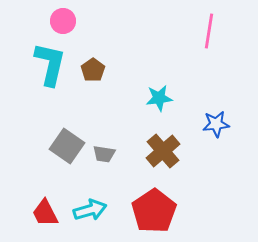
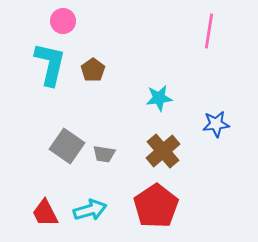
red pentagon: moved 2 px right, 5 px up
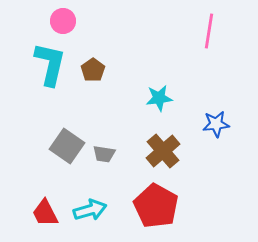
red pentagon: rotated 9 degrees counterclockwise
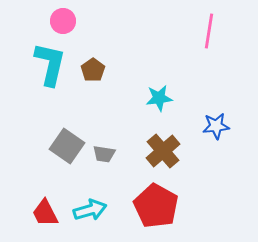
blue star: moved 2 px down
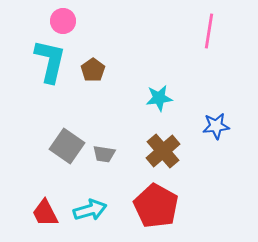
cyan L-shape: moved 3 px up
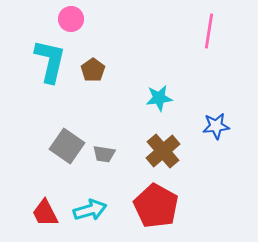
pink circle: moved 8 px right, 2 px up
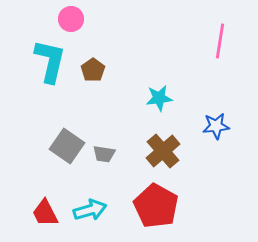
pink line: moved 11 px right, 10 px down
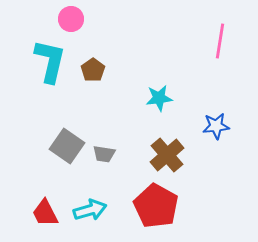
brown cross: moved 4 px right, 4 px down
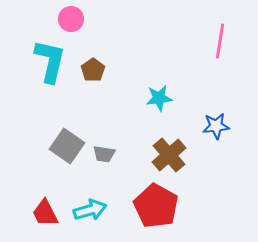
brown cross: moved 2 px right
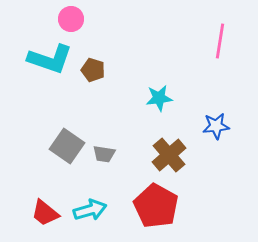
cyan L-shape: moved 2 px up; rotated 96 degrees clockwise
brown pentagon: rotated 20 degrees counterclockwise
red trapezoid: rotated 24 degrees counterclockwise
